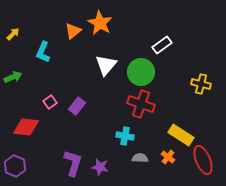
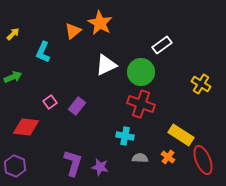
white triangle: rotated 25 degrees clockwise
yellow cross: rotated 18 degrees clockwise
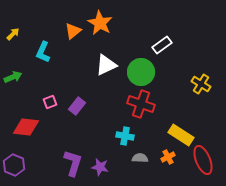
pink square: rotated 16 degrees clockwise
orange cross: rotated 24 degrees clockwise
purple hexagon: moved 1 px left, 1 px up
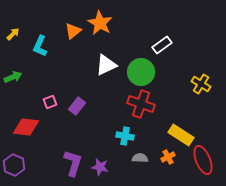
cyan L-shape: moved 3 px left, 6 px up
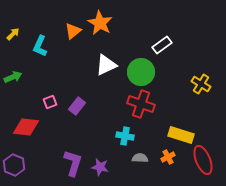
yellow rectangle: rotated 15 degrees counterclockwise
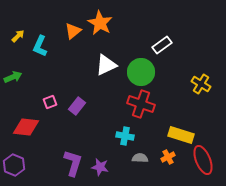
yellow arrow: moved 5 px right, 2 px down
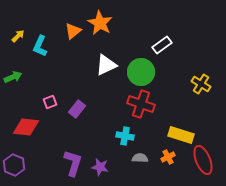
purple rectangle: moved 3 px down
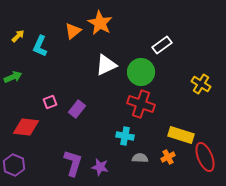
red ellipse: moved 2 px right, 3 px up
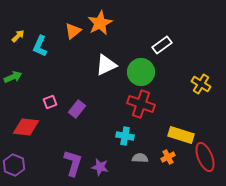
orange star: rotated 15 degrees clockwise
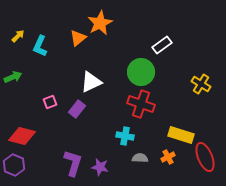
orange triangle: moved 5 px right, 7 px down
white triangle: moved 15 px left, 17 px down
red diamond: moved 4 px left, 9 px down; rotated 8 degrees clockwise
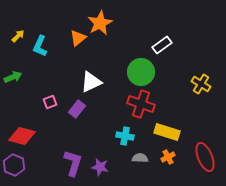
yellow rectangle: moved 14 px left, 3 px up
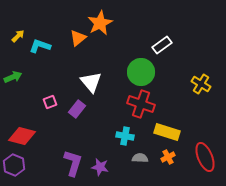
cyan L-shape: rotated 85 degrees clockwise
white triangle: rotated 45 degrees counterclockwise
